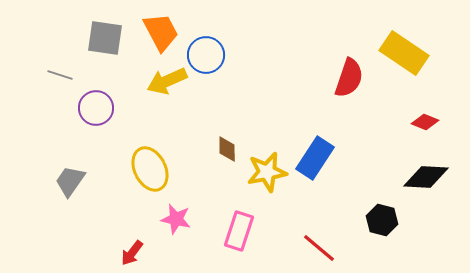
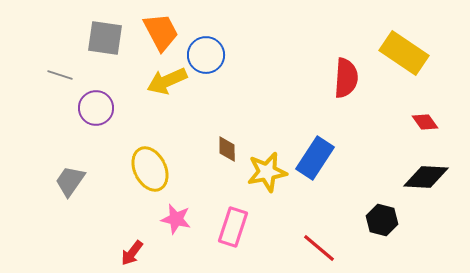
red semicircle: moved 3 px left; rotated 15 degrees counterclockwise
red diamond: rotated 32 degrees clockwise
pink rectangle: moved 6 px left, 4 px up
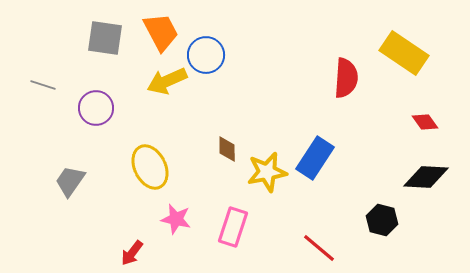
gray line: moved 17 px left, 10 px down
yellow ellipse: moved 2 px up
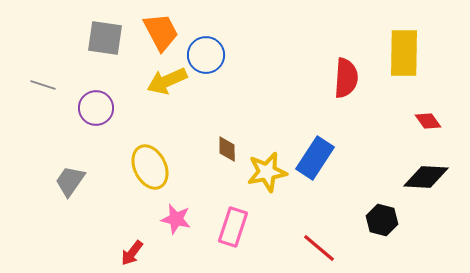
yellow rectangle: rotated 57 degrees clockwise
red diamond: moved 3 px right, 1 px up
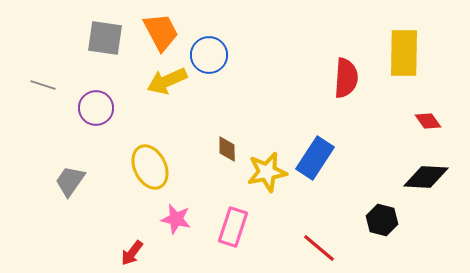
blue circle: moved 3 px right
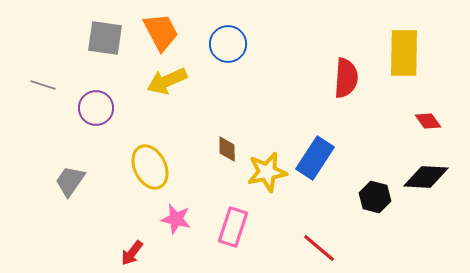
blue circle: moved 19 px right, 11 px up
black hexagon: moved 7 px left, 23 px up
